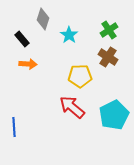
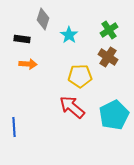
black rectangle: rotated 42 degrees counterclockwise
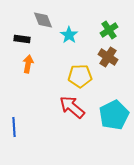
gray diamond: moved 1 px down; rotated 40 degrees counterclockwise
orange arrow: rotated 84 degrees counterclockwise
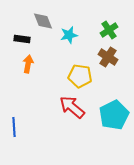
gray diamond: moved 1 px down
cyan star: rotated 24 degrees clockwise
yellow pentagon: rotated 10 degrees clockwise
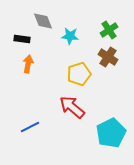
cyan star: moved 1 px right, 1 px down; rotated 18 degrees clockwise
yellow pentagon: moved 1 px left, 2 px up; rotated 25 degrees counterclockwise
cyan pentagon: moved 3 px left, 18 px down
blue line: moved 16 px right; rotated 66 degrees clockwise
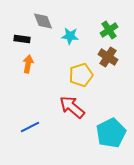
yellow pentagon: moved 2 px right, 1 px down
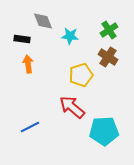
orange arrow: rotated 18 degrees counterclockwise
cyan pentagon: moved 7 px left, 2 px up; rotated 24 degrees clockwise
